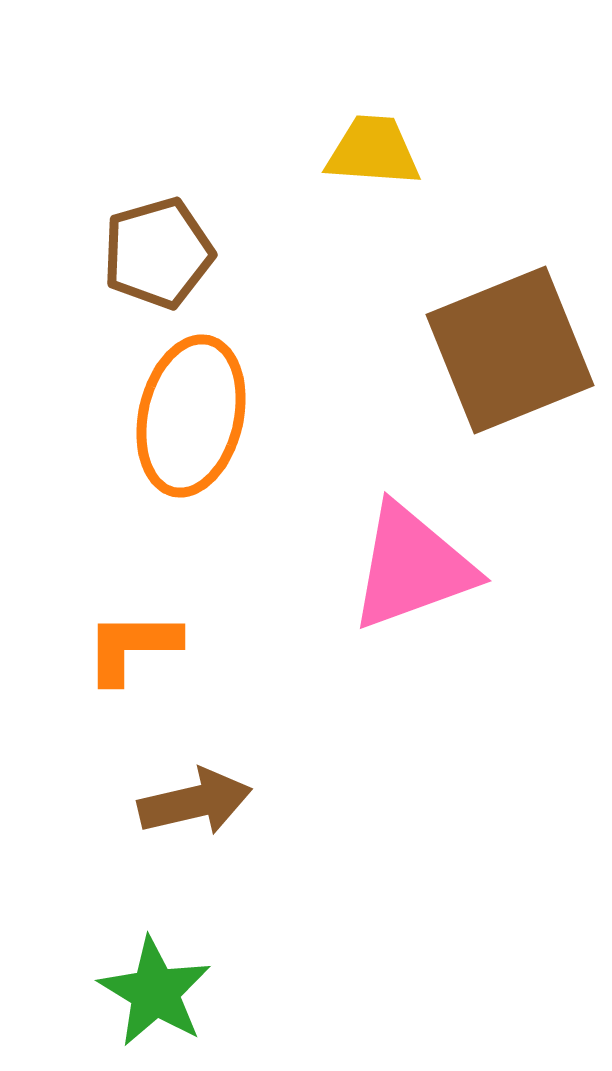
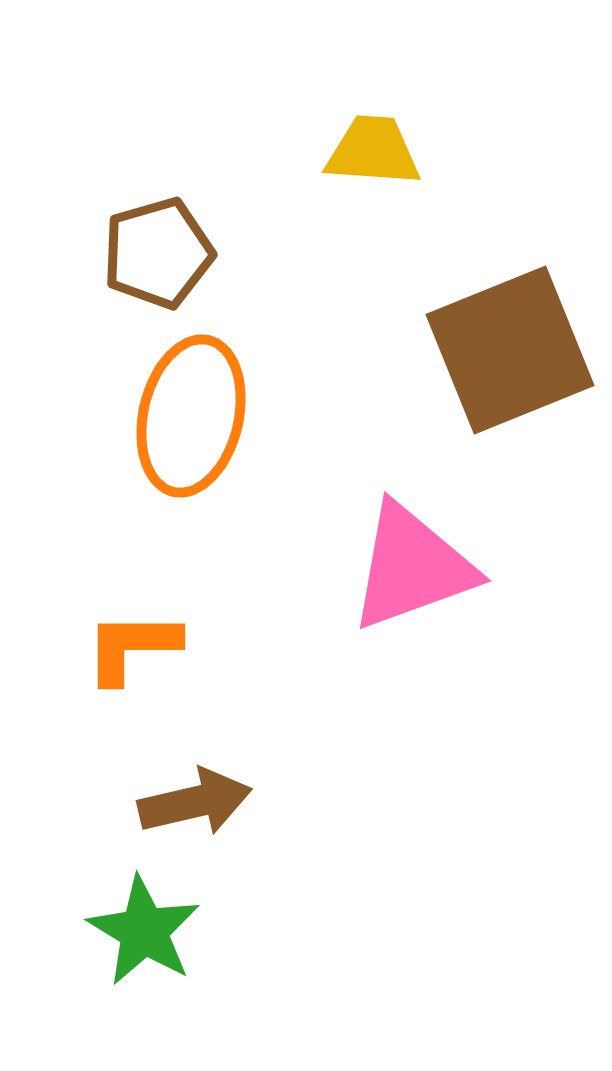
green star: moved 11 px left, 61 px up
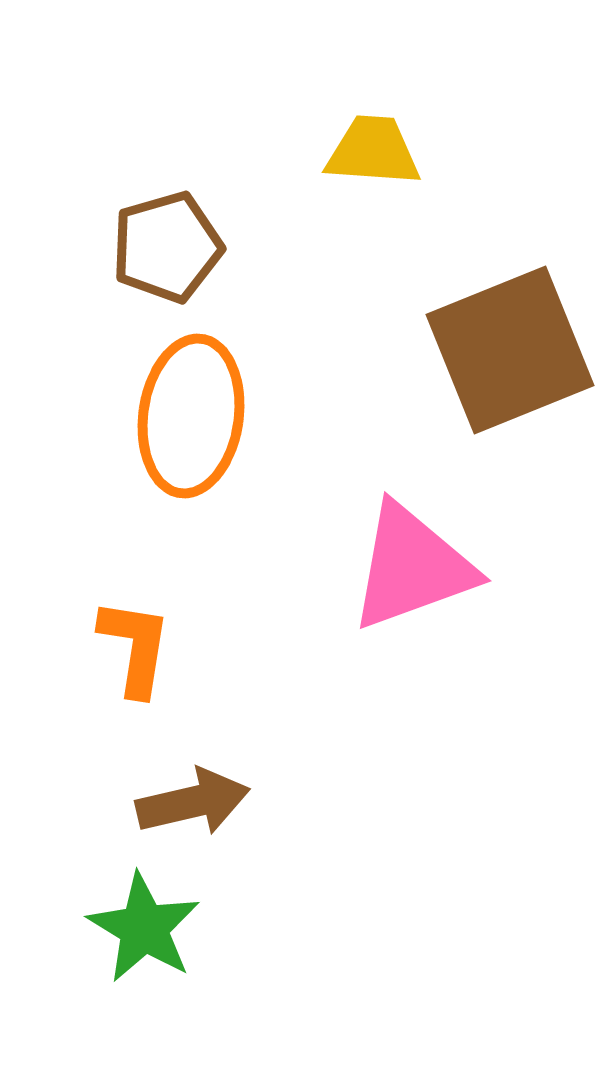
brown pentagon: moved 9 px right, 6 px up
orange ellipse: rotated 5 degrees counterclockwise
orange L-shape: moved 3 px right; rotated 99 degrees clockwise
brown arrow: moved 2 px left
green star: moved 3 px up
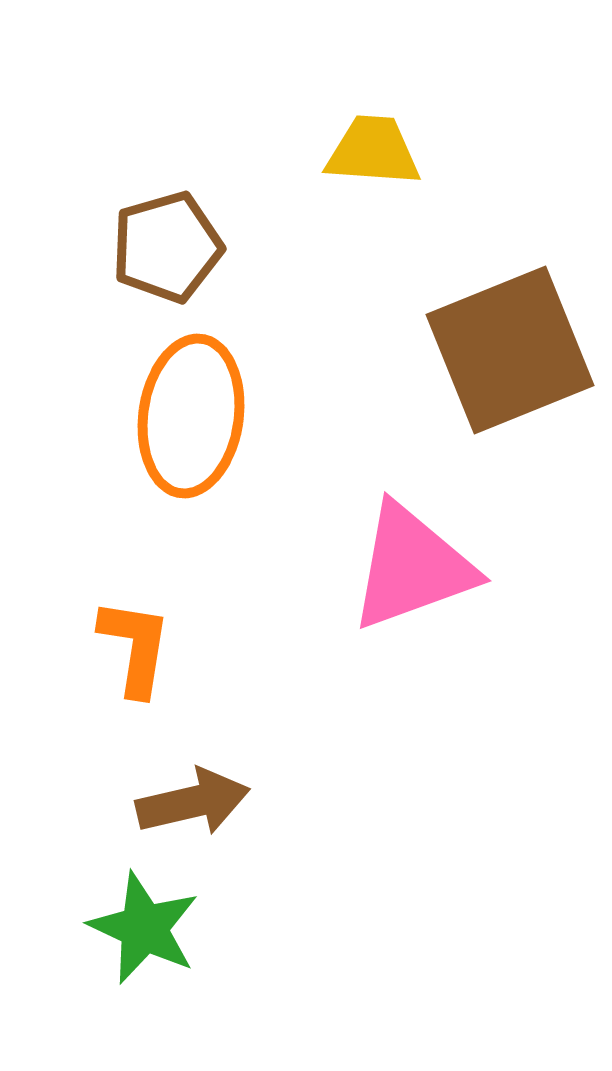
green star: rotated 6 degrees counterclockwise
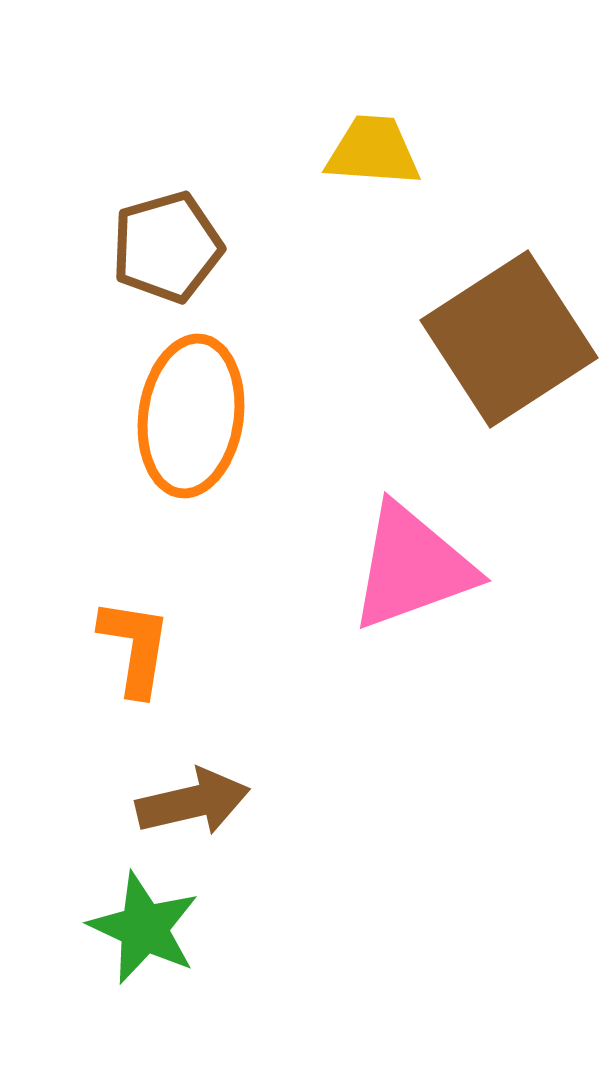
brown square: moved 1 px left, 11 px up; rotated 11 degrees counterclockwise
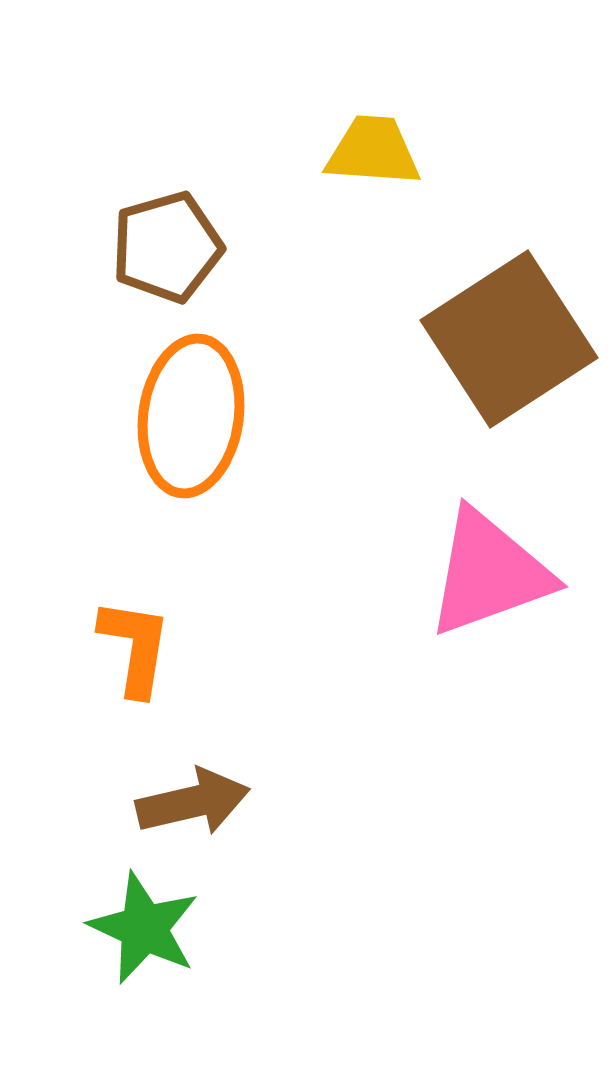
pink triangle: moved 77 px right, 6 px down
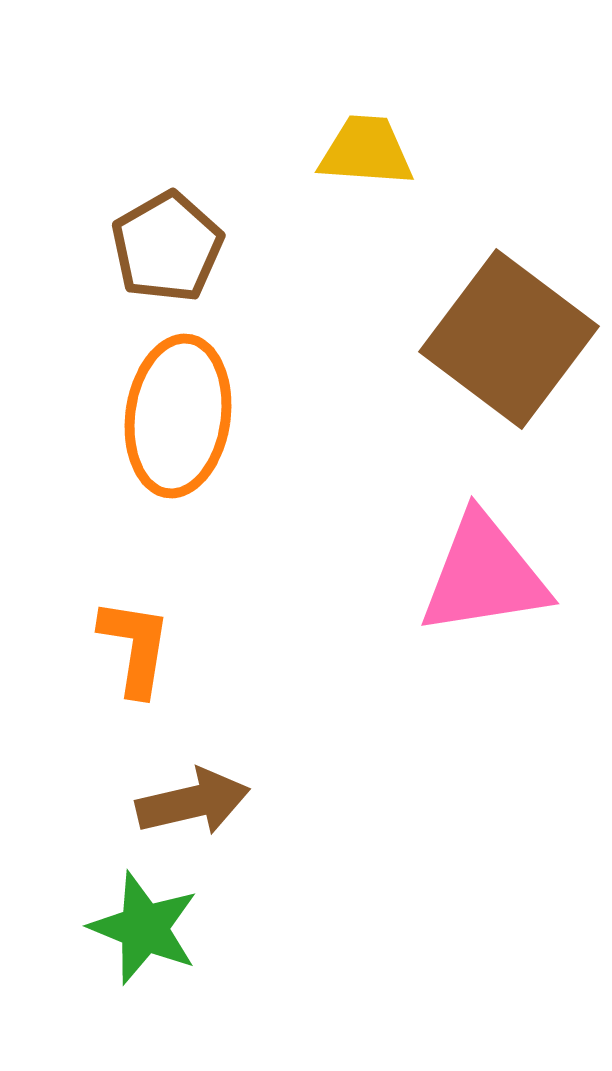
yellow trapezoid: moved 7 px left
brown pentagon: rotated 14 degrees counterclockwise
brown square: rotated 20 degrees counterclockwise
orange ellipse: moved 13 px left
pink triangle: moved 5 px left, 2 px down; rotated 11 degrees clockwise
green star: rotated 3 degrees counterclockwise
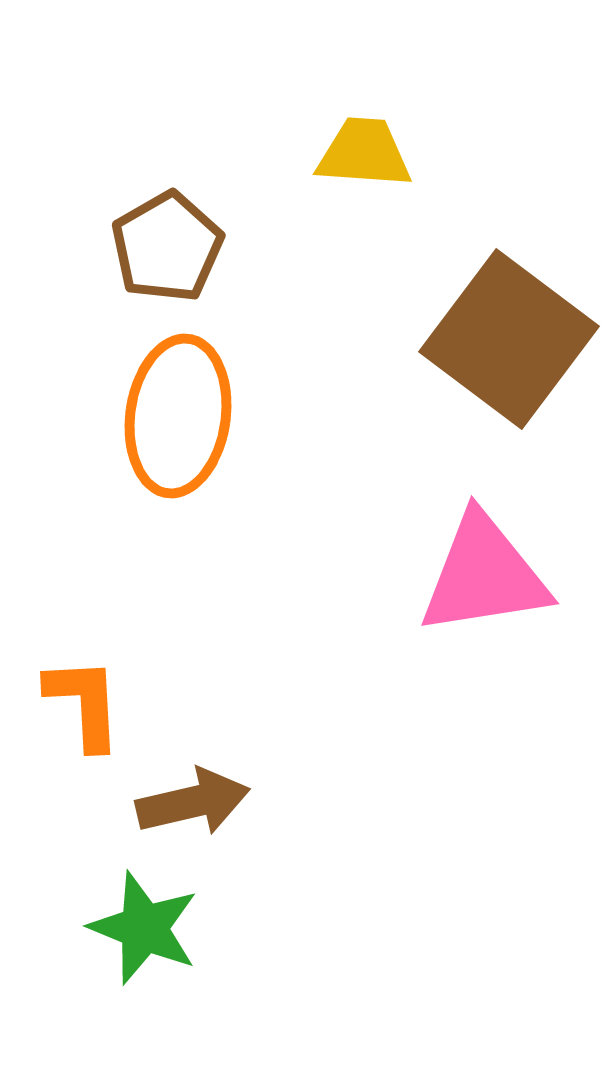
yellow trapezoid: moved 2 px left, 2 px down
orange L-shape: moved 51 px left, 56 px down; rotated 12 degrees counterclockwise
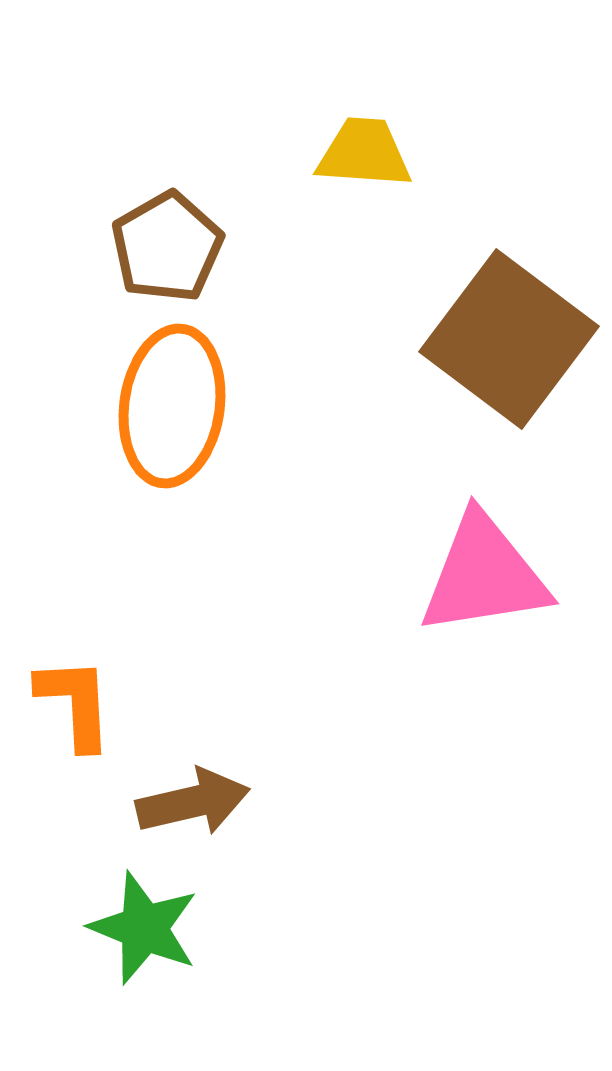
orange ellipse: moved 6 px left, 10 px up
orange L-shape: moved 9 px left
